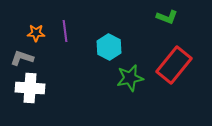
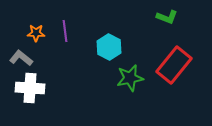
gray L-shape: moved 1 px left; rotated 20 degrees clockwise
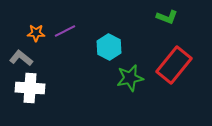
purple line: rotated 70 degrees clockwise
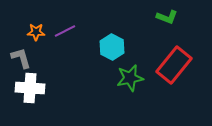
orange star: moved 1 px up
cyan hexagon: moved 3 px right
gray L-shape: rotated 35 degrees clockwise
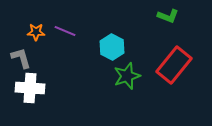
green L-shape: moved 1 px right, 1 px up
purple line: rotated 50 degrees clockwise
green star: moved 3 px left, 2 px up; rotated 8 degrees counterclockwise
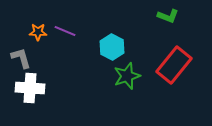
orange star: moved 2 px right
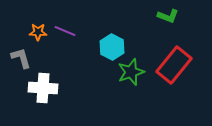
green star: moved 4 px right, 4 px up
white cross: moved 13 px right
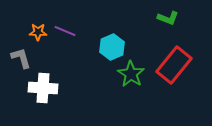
green L-shape: moved 2 px down
cyan hexagon: rotated 10 degrees clockwise
green star: moved 2 px down; rotated 20 degrees counterclockwise
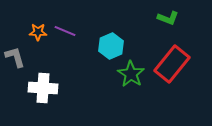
cyan hexagon: moved 1 px left, 1 px up
gray L-shape: moved 6 px left, 1 px up
red rectangle: moved 2 px left, 1 px up
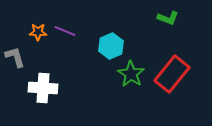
red rectangle: moved 10 px down
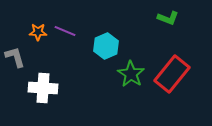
cyan hexagon: moved 5 px left
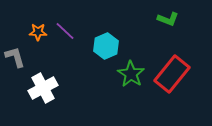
green L-shape: moved 1 px down
purple line: rotated 20 degrees clockwise
white cross: rotated 32 degrees counterclockwise
